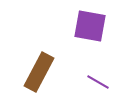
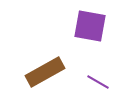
brown rectangle: moved 6 px right; rotated 33 degrees clockwise
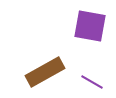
purple line: moved 6 px left
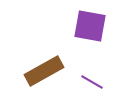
brown rectangle: moved 1 px left, 1 px up
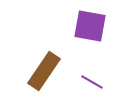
brown rectangle: rotated 27 degrees counterclockwise
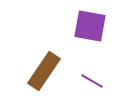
purple line: moved 1 px up
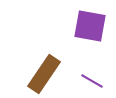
brown rectangle: moved 3 px down
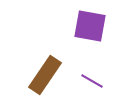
brown rectangle: moved 1 px right, 1 px down
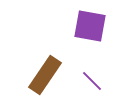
purple line: rotated 15 degrees clockwise
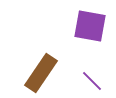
brown rectangle: moved 4 px left, 2 px up
